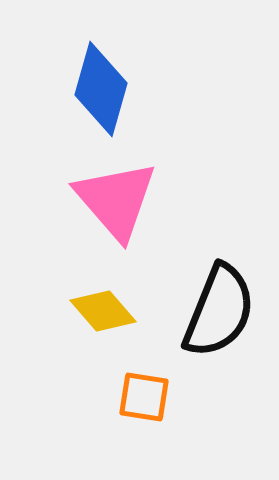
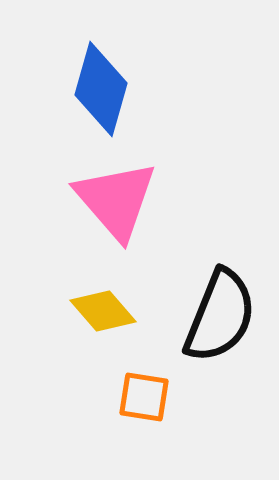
black semicircle: moved 1 px right, 5 px down
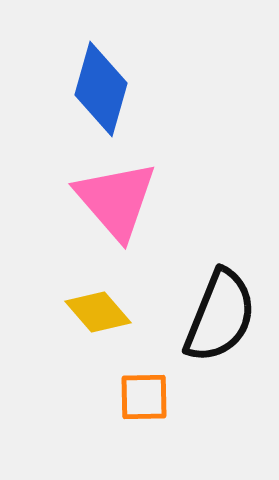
yellow diamond: moved 5 px left, 1 px down
orange square: rotated 10 degrees counterclockwise
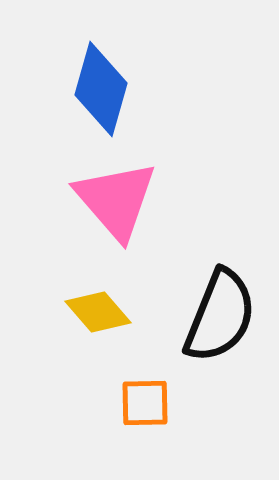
orange square: moved 1 px right, 6 px down
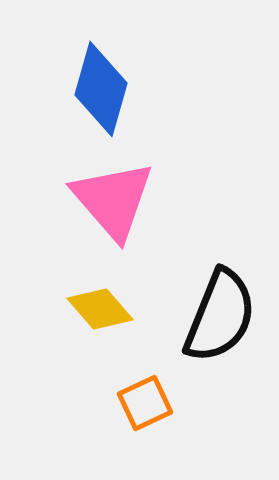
pink triangle: moved 3 px left
yellow diamond: moved 2 px right, 3 px up
orange square: rotated 24 degrees counterclockwise
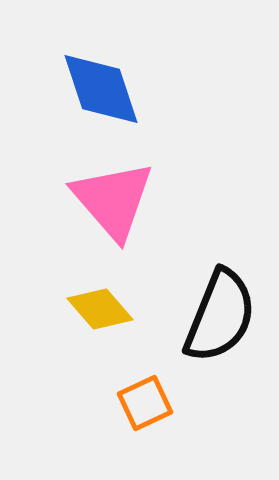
blue diamond: rotated 34 degrees counterclockwise
